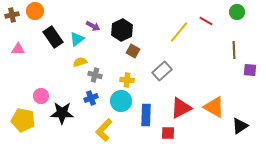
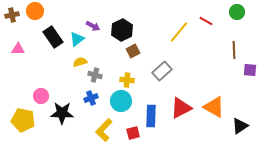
brown square: rotated 32 degrees clockwise
blue rectangle: moved 5 px right, 1 px down
red square: moved 35 px left; rotated 16 degrees counterclockwise
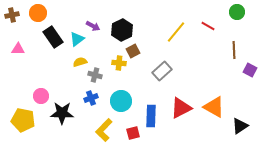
orange circle: moved 3 px right, 2 px down
red line: moved 2 px right, 5 px down
yellow line: moved 3 px left
purple square: rotated 24 degrees clockwise
yellow cross: moved 8 px left, 17 px up
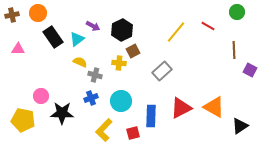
yellow semicircle: rotated 40 degrees clockwise
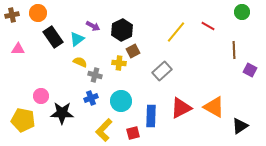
green circle: moved 5 px right
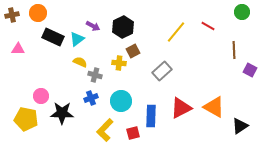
black hexagon: moved 1 px right, 3 px up
black rectangle: rotated 30 degrees counterclockwise
yellow pentagon: moved 3 px right, 1 px up
yellow L-shape: moved 1 px right
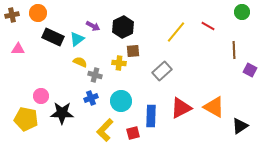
brown square: rotated 24 degrees clockwise
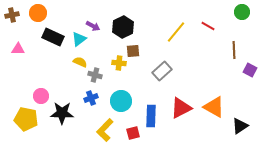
cyan triangle: moved 2 px right
